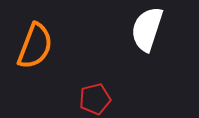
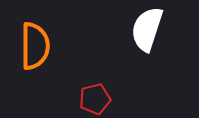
orange semicircle: rotated 21 degrees counterclockwise
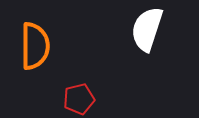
red pentagon: moved 16 px left
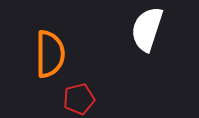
orange semicircle: moved 15 px right, 8 px down
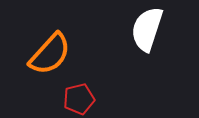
orange semicircle: rotated 42 degrees clockwise
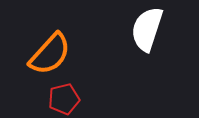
red pentagon: moved 15 px left
